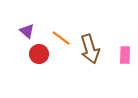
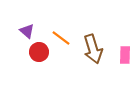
brown arrow: moved 3 px right
red circle: moved 2 px up
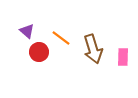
pink rectangle: moved 2 px left, 2 px down
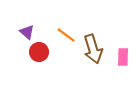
purple triangle: moved 1 px down
orange line: moved 5 px right, 3 px up
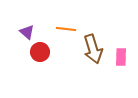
orange line: moved 6 px up; rotated 30 degrees counterclockwise
red circle: moved 1 px right
pink rectangle: moved 2 px left
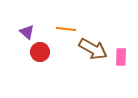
brown arrow: rotated 44 degrees counterclockwise
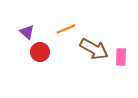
orange line: rotated 30 degrees counterclockwise
brown arrow: moved 1 px right
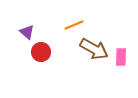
orange line: moved 8 px right, 4 px up
red circle: moved 1 px right
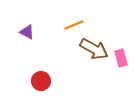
purple triangle: rotated 14 degrees counterclockwise
red circle: moved 29 px down
pink rectangle: moved 1 px down; rotated 18 degrees counterclockwise
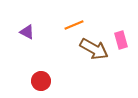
pink rectangle: moved 18 px up
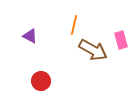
orange line: rotated 54 degrees counterclockwise
purple triangle: moved 3 px right, 4 px down
brown arrow: moved 1 px left, 1 px down
